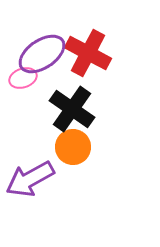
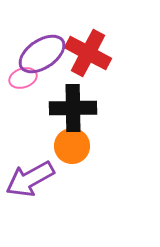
black cross: moved 1 px right, 1 px up; rotated 36 degrees counterclockwise
orange circle: moved 1 px left, 1 px up
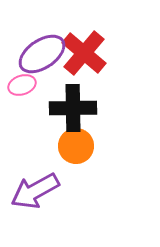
red cross: moved 4 px left; rotated 12 degrees clockwise
pink ellipse: moved 1 px left, 7 px down
orange circle: moved 4 px right
purple arrow: moved 5 px right, 12 px down
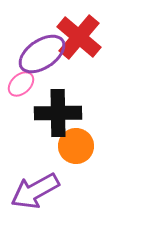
red cross: moved 5 px left, 16 px up
pink ellipse: moved 1 px left, 1 px up; rotated 24 degrees counterclockwise
black cross: moved 15 px left, 5 px down
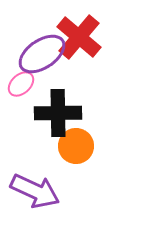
purple arrow: rotated 126 degrees counterclockwise
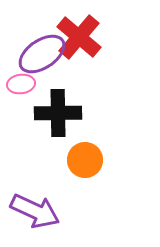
pink ellipse: rotated 36 degrees clockwise
orange circle: moved 9 px right, 14 px down
purple arrow: moved 20 px down
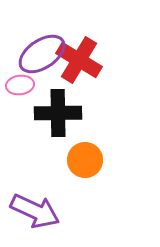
red cross: moved 23 px down; rotated 9 degrees counterclockwise
pink ellipse: moved 1 px left, 1 px down
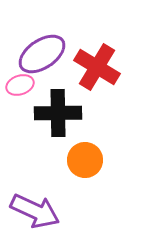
red cross: moved 18 px right, 7 px down
pink ellipse: rotated 12 degrees counterclockwise
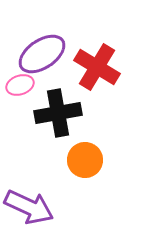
black cross: rotated 9 degrees counterclockwise
purple arrow: moved 6 px left, 4 px up
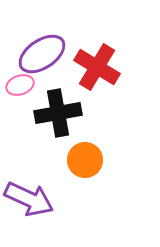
purple arrow: moved 8 px up
